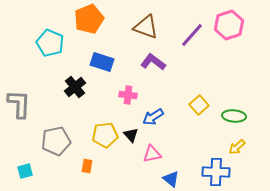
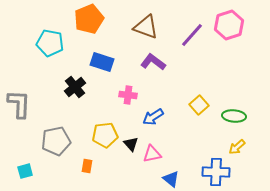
cyan pentagon: rotated 12 degrees counterclockwise
black triangle: moved 9 px down
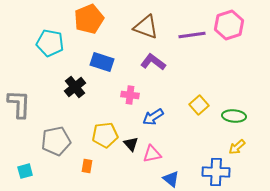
purple line: rotated 40 degrees clockwise
pink cross: moved 2 px right
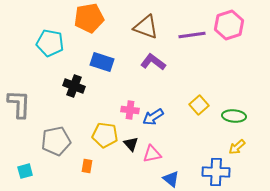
orange pentagon: moved 1 px up; rotated 12 degrees clockwise
black cross: moved 1 px left, 1 px up; rotated 30 degrees counterclockwise
pink cross: moved 15 px down
yellow pentagon: rotated 15 degrees clockwise
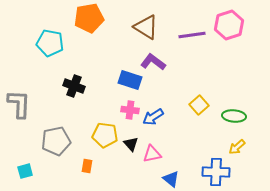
brown triangle: rotated 12 degrees clockwise
blue rectangle: moved 28 px right, 18 px down
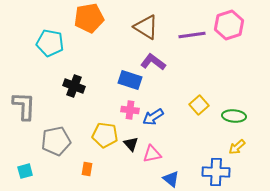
gray L-shape: moved 5 px right, 2 px down
orange rectangle: moved 3 px down
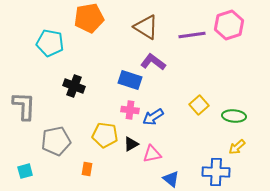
black triangle: rotated 42 degrees clockwise
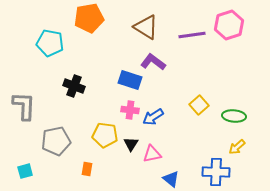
black triangle: rotated 28 degrees counterclockwise
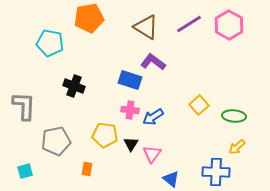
pink hexagon: rotated 12 degrees counterclockwise
purple line: moved 3 px left, 11 px up; rotated 24 degrees counterclockwise
pink triangle: rotated 42 degrees counterclockwise
